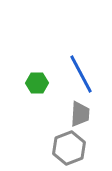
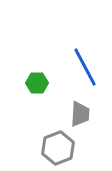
blue line: moved 4 px right, 7 px up
gray hexagon: moved 11 px left
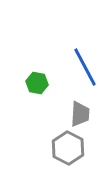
green hexagon: rotated 10 degrees clockwise
gray hexagon: moved 10 px right; rotated 12 degrees counterclockwise
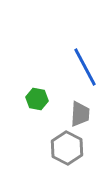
green hexagon: moved 16 px down
gray hexagon: moved 1 px left
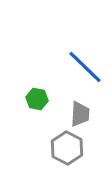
blue line: rotated 18 degrees counterclockwise
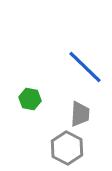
green hexagon: moved 7 px left
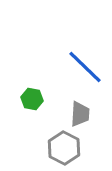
green hexagon: moved 2 px right
gray hexagon: moved 3 px left
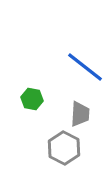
blue line: rotated 6 degrees counterclockwise
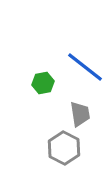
green hexagon: moved 11 px right, 16 px up; rotated 20 degrees counterclockwise
gray trapezoid: rotated 12 degrees counterclockwise
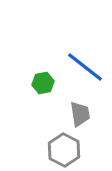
gray hexagon: moved 2 px down
